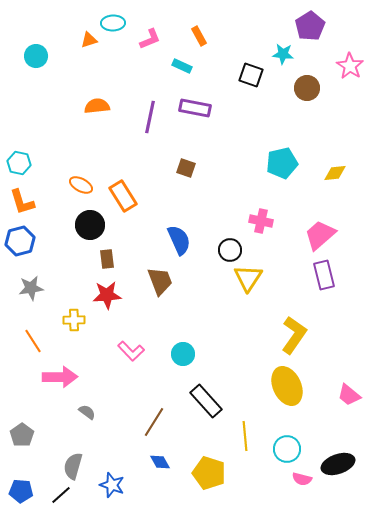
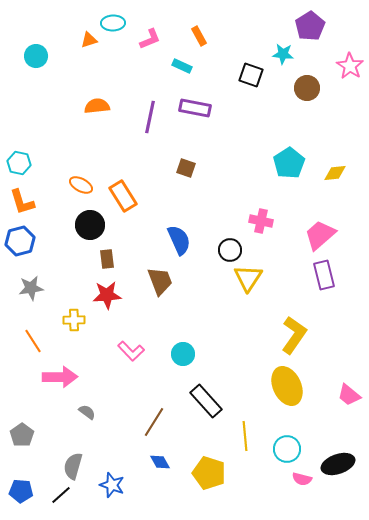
cyan pentagon at (282, 163): moved 7 px right; rotated 20 degrees counterclockwise
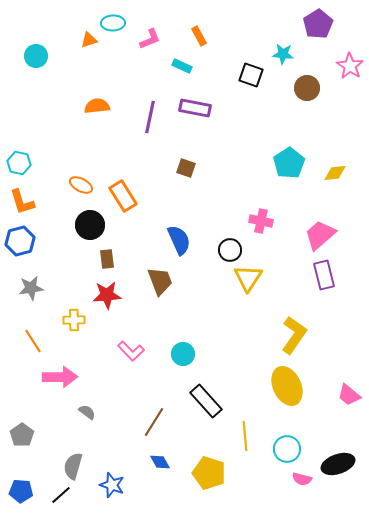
purple pentagon at (310, 26): moved 8 px right, 2 px up
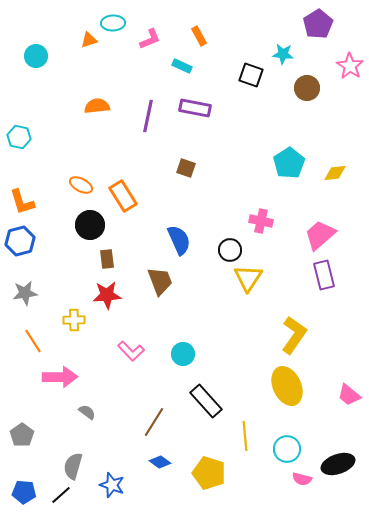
purple line at (150, 117): moved 2 px left, 1 px up
cyan hexagon at (19, 163): moved 26 px up
gray star at (31, 288): moved 6 px left, 5 px down
blue diamond at (160, 462): rotated 25 degrees counterclockwise
blue pentagon at (21, 491): moved 3 px right, 1 px down
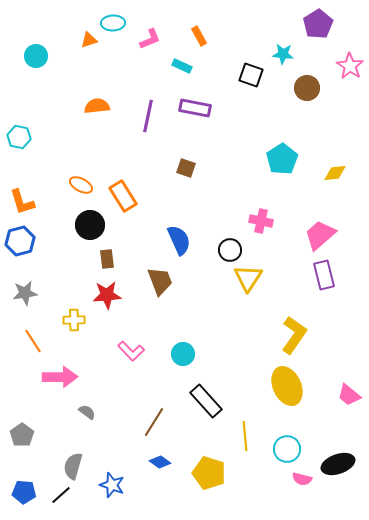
cyan pentagon at (289, 163): moved 7 px left, 4 px up
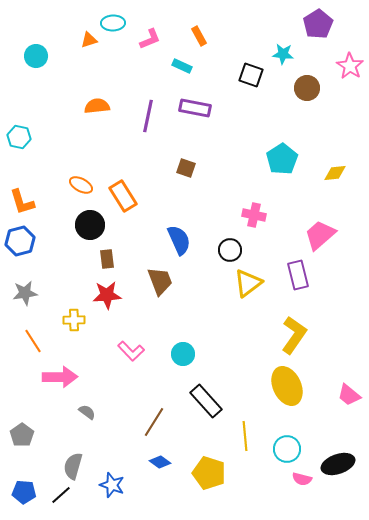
pink cross at (261, 221): moved 7 px left, 6 px up
purple rectangle at (324, 275): moved 26 px left
yellow triangle at (248, 278): moved 5 px down; rotated 20 degrees clockwise
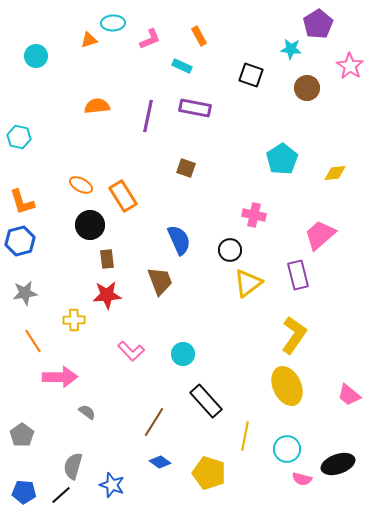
cyan star at (283, 54): moved 8 px right, 5 px up
yellow line at (245, 436): rotated 16 degrees clockwise
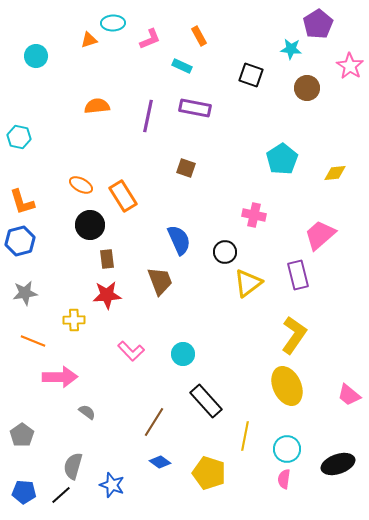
black circle at (230, 250): moved 5 px left, 2 px down
orange line at (33, 341): rotated 35 degrees counterclockwise
pink semicircle at (302, 479): moved 18 px left; rotated 84 degrees clockwise
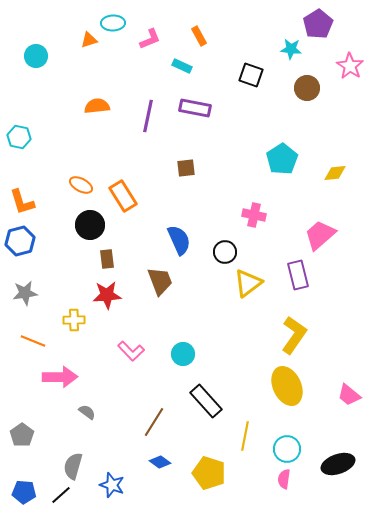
brown square at (186, 168): rotated 24 degrees counterclockwise
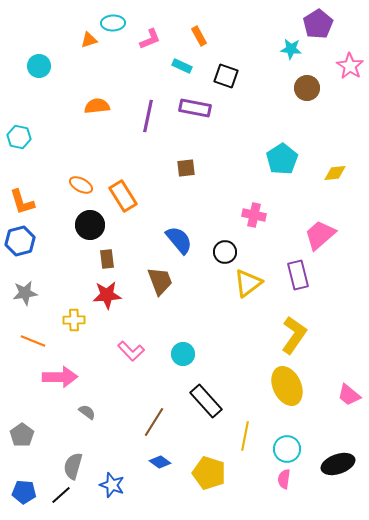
cyan circle at (36, 56): moved 3 px right, 10 px down
black square at (251, 75): moved 25 px left, 1 px down
blue semicircle at (179, 240): rotated 16 degrees counterclockwise
